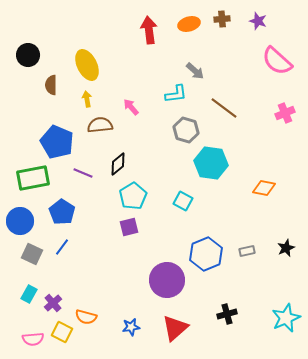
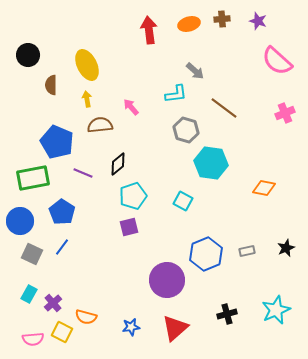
cyan pentagon at (133, 196): rotated 12 degrees clockwise
cyan star at (286, 318): moved 10 px left, 8 px up
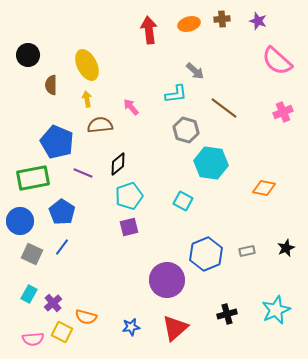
pink cross at (285, 113): moved 2 px left, 1 px up
cyan pentagon at (133, 196): moved 4 px left
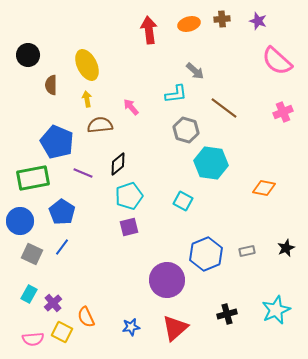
orange semicircle at (86, 317): rotated 50 degrees clockwise
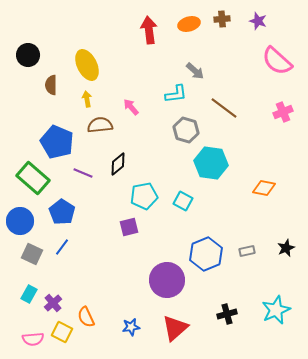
green rectangle at (33, 178): rotated 52 degrees clockwise
cyan pentagon at (129, 196): moved 15 px right; rotated 8 degrees clockwise
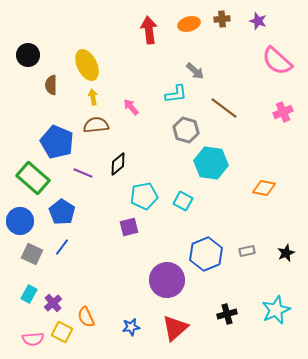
yellow arrow at (87, 99): moved 6 px right, 2 px up
brown semicircle at (100, 125): moved 4 px left
black star at (286, 248): moved 5 px down
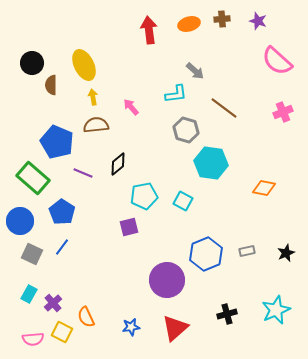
black circle at (28, 55): moved 4 px right, 8 px down
yellow ellipse at (87, 65): moved 3 px left
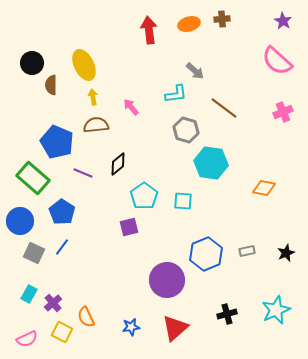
purple star at (258, 21): moved 25 px right; rotated 12 degrees clockwise
cyan pentagon at (144, 196): rotated 24 degrees counterclockwise
cyan square at (183, 201): rotated 24 degrees counterclockwise
gray square at (32, 254): moved 2 px right, 1 px up
pink semicircle at (33, 339): moved 6 px left; rotated 20 degrees counterclockwise
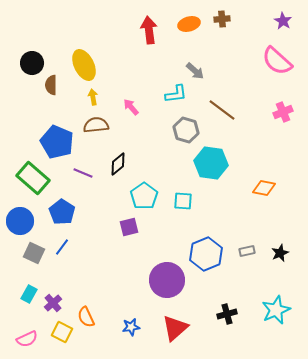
brown line at (224, 108): moved 2 px left, 2 px down
black star at (286, 253): moved 6 px left
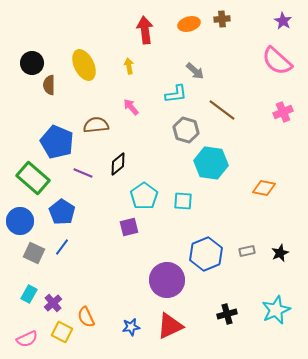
red arrow at (149, 30): moved 4 px left
brown semicircle at (51, 85): moved 2 px left
yellow arrow at (93, 97): moved 36 px right, 31 px up
red triangle at (175, 328): moved 5 px left, 2 px up; rotated 16 degrees clockwise
